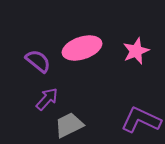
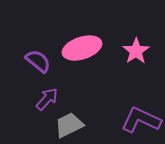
pink star: rotated 12 degrees counterclockwise
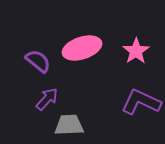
purple L-shape: moved 18 px up
gray trapezoid: rotated 24 degrees clockwise
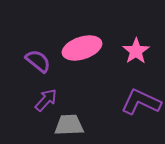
purple arrow: moved 1 px left, 1 px down
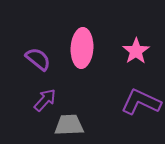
pink ellipse: rotated 69 degrees counterclockwise
purple semicircle: moved 2 px up
purple arrow: moved 1 px left
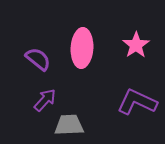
pink star: moved 6 px up
purple L-shape: moved 4 px left
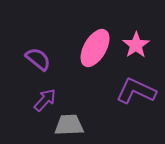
pink ellipse: moved 13 px right; rotated 27 degrees clockwise
purple L-shape: moved 1 px left, 11 px up
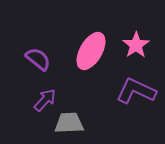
pink ellipse: moved 4 px left, 3 px down
gray trapezoid: moved 2 px up
